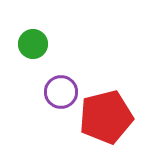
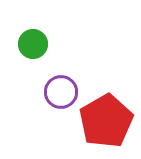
red pentagon: moved 4 px down; rotated 16 degrees counterclockwise
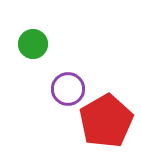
purple circle: moved 7 px right, 3 px up
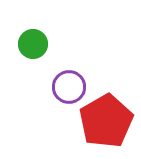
purple circle: moved 1 px right, 2 px up
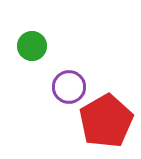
green circle: moved 1 px left, 2 px down
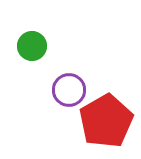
purple circle: moved 3 px down
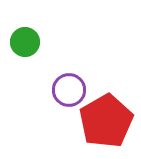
green circle: moved 7 px left, 4 px up
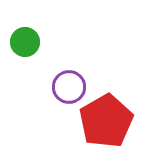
purple circle: moved 3 px up
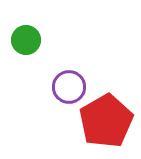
green circle: moved 1 px right, 2 px up
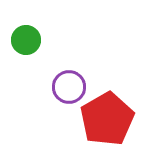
red pentagon: moved 1 px right, 2 px up
